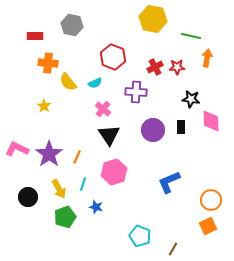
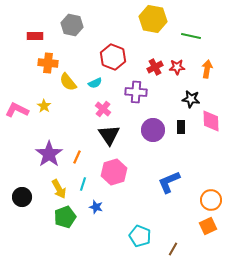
orange arrow: moved 11 px down
pink L-shape: moved 39 px up
black circle: moved 6 px left
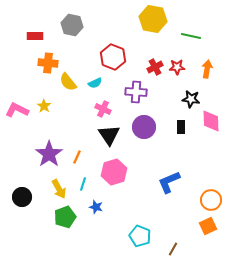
pink cross: rotated 14 degrees counterclockwise
purple circle: moved 9 px left, 3 px up
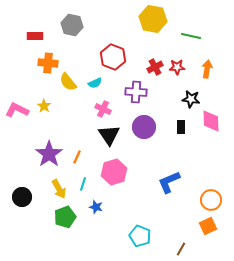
brown line: moved 8 px right
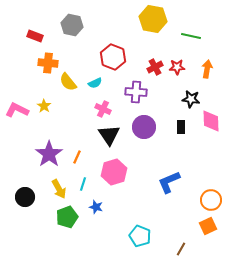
red rectangle: rotated 21 degrees clockwise
black circle: moved 3 px right
green pentagon: moved 2 px right
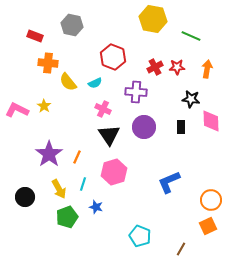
green line: rotated 12 degrees clockwise
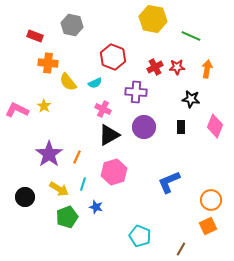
pink diamond: moved 4 px right, 5 px down; rotated 25 degrees clockwise
black triangle: rotated 35 degrees clockwise
yellow arrow: rotated 30 degrees counterclockwise
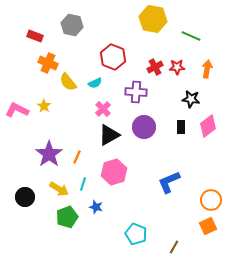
orange cross: rotated 18 degrees clockwise
pink cross: rotated 21 degrees clockwise
pink diamond: moved 7 px left; rotated 30 degrees clockwise
cyan pentagon: moved 4 px left, 2 px up
brown line: moved 7 px left, 2 px up
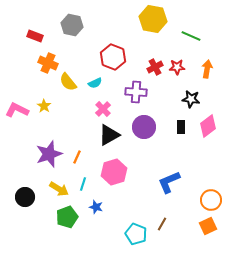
purple star: rotated 16 degrees clockwise
brown line: moved 12 px left, 23 px up
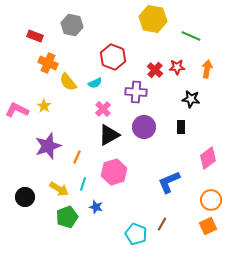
red cross: moved 3 px down; rotated 21 degrees counterclockwise
pink diamond: moved 32 px down
purple star: moved 1 px left, 8 px up
